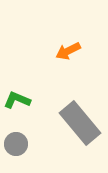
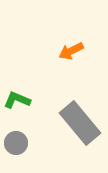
orange arrow: moved 3 px right
gray circle: moved 1 px up
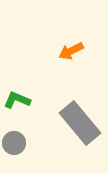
gray circle: moved 2 px left
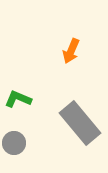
orange arrow: rotated 40 degrees counterclockwise
green L-shape: moved 1 px right, 1 px up
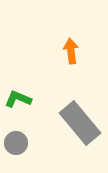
orange arrow: rotated 150 degrees clockwise
gray circle: moved 2 px right
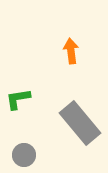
green L-shape: rotated 32 degrees counterclockwise
gray circle: moved 8 px right, 12 px down
